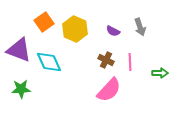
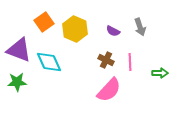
green star: moved 4 px left, 7 px up
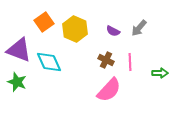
gray arrow: moved 1 px left, 1 px down; rotated 60 degrees clockwise
green star: rotated 24 degrees clockwise
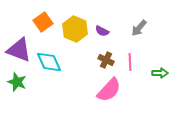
orange square: moved 1 px left
purple semicircle: moved 11 px left
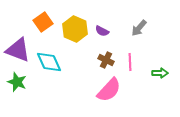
purple triangle: moved 1 px left
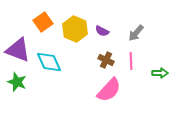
gray arrow: moved 3 px left, 5 px down
pink line: moved 1 px right, 1 px up
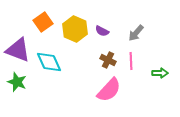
brown cross: moved 2 px right
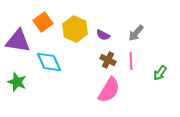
purple semicircle: moved 1 px right, 4 px down
purple triangle: moved 9 px up; rotated 12 degrees counterclockwise
green arrow: rotated 126 degrees clockwise
pink semicircle: rotated 12 degrees counterclockwise
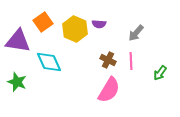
purple semicircle: moved 4 px left, 11 px up; rotated 24 degrees counterclockwise
